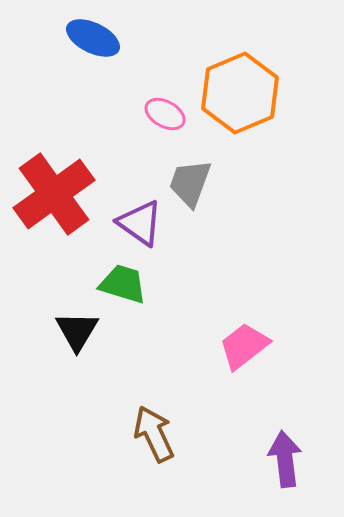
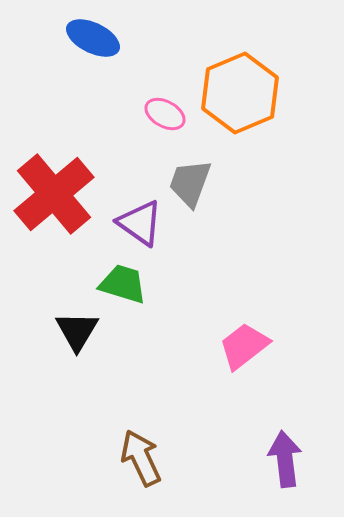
red cross: rotated 4 degrees counterclockwise
brown arrow: moved 13 px left, 24 px down
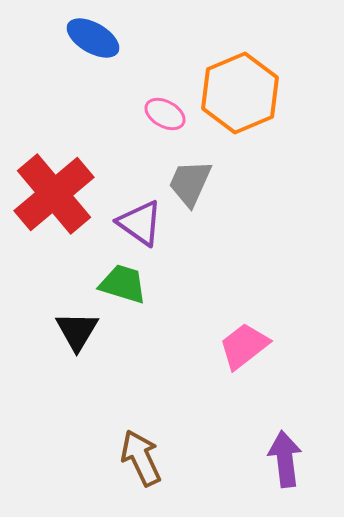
blue ellipse: rotated 4 degrees clockwise
gray trapezoid: rotated 4 degrees clockwise
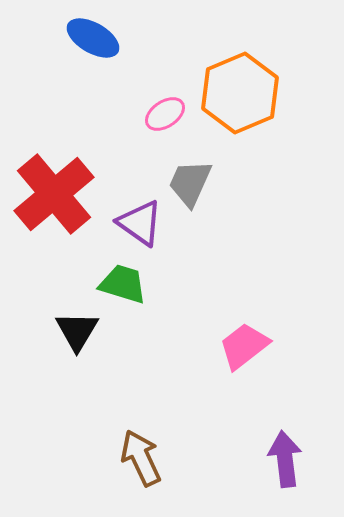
pink ellipse: rotated 63 degrees counterclockwise
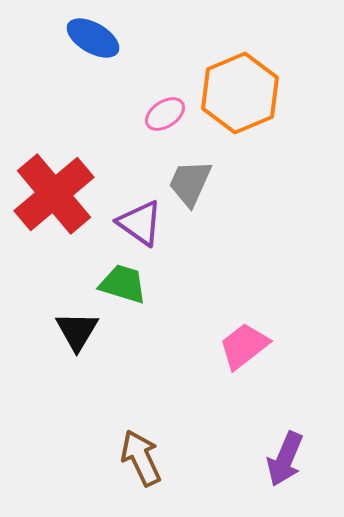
purple arrow: rotated 150 degrees counterclockwise
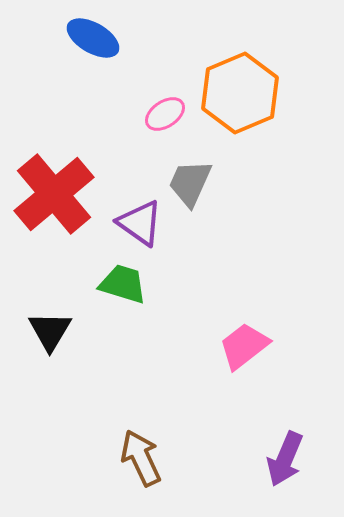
black triangle: moved 27 px left
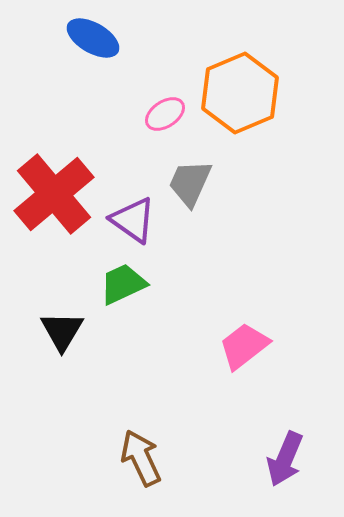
purple triangle: moved 7 px left, 3 px up
green trapezoid: rotated 42 degrees counterclockwise
black triangle: moved 12 px right
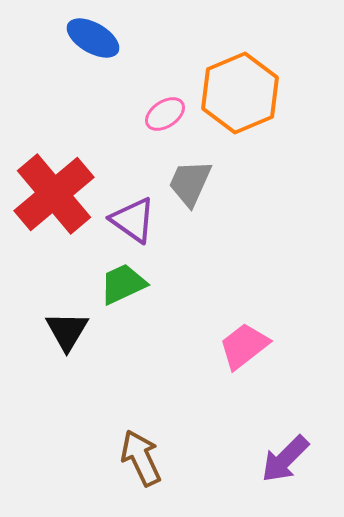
black triangle: moved 5 px right
purple arrow: rotated 22 degrees clockwise
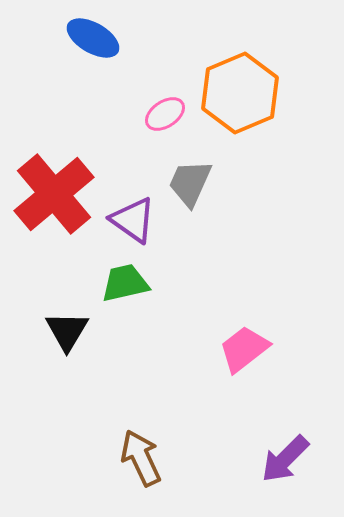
green trapezoid: moved 2 px right, 1 px up; rotated 12 degrees clockwise
pink trapezoid: moved 3 px down
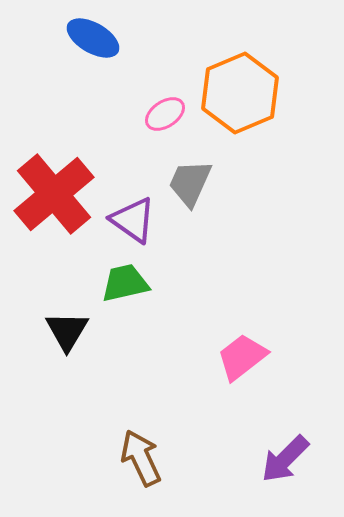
pink trapezoid: moved 2 px left, 8 px down
